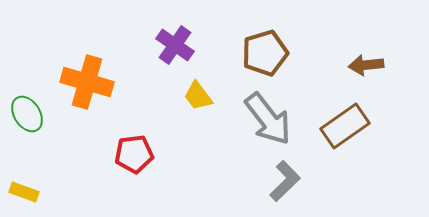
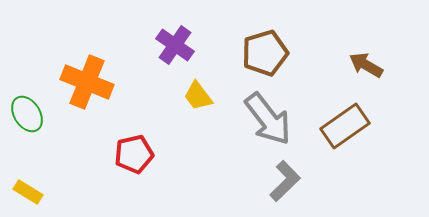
brown arrow: rotated 36 degrees clockwise
orange cross: rotated 6 degrees clockwise
red pentagon: rotated 6 degrees counterclockwise
yellow rectangle: moved 4 px right; rotated 12 degrees clockwise
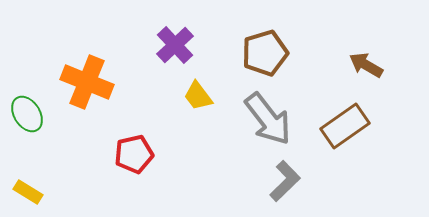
purple cross: rotated 12 degrees clockwise
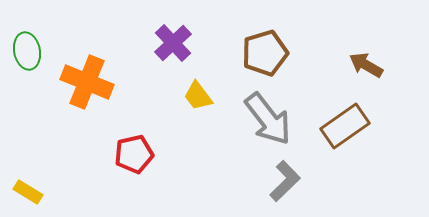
purple cross: moved 2 px left, 2 px up
green ellipse: moved 63 px up; rotated 21 degrees clockwise
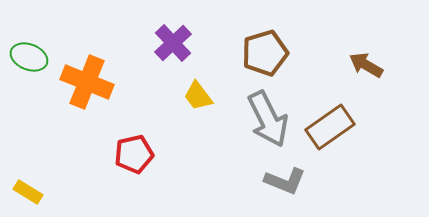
green ellipse: moved 2 px right, 6 px down; rotated 57 degrees counterclockwise
gray arrow: rotated 12 degrees clockwise
brown rectangle: moved 15 px left, 1 px down
gray L-shape: rotated 66 degrees clockwise
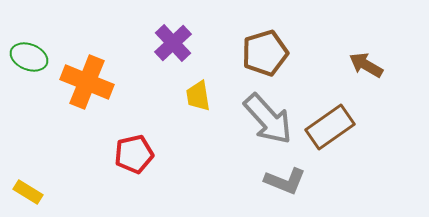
yellow trapezoid: rotated 28 degrees clockwise
gray arrow: rotated 16 degrees counterclockwise
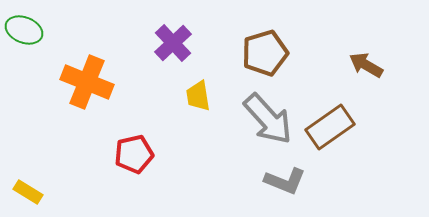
green ellipse: moved 5 px left, 27 px up
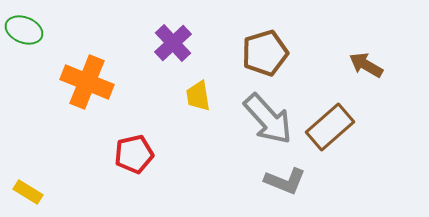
brown rectangle: rotated 6 degrees counterclockwise
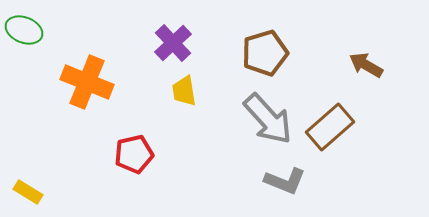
yellow trapezoid: moved 14 px left, 5 px up
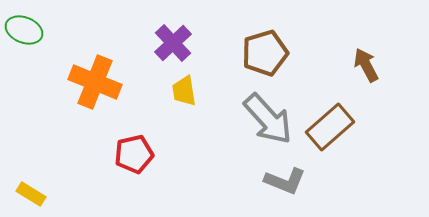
brown arrow: rotated 32 degrees clockwise
orange cross: moved 8 px right
yellow rectangle: moved 3 px right, 2 px down
